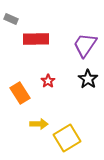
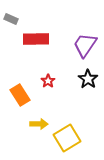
orange rectangle: moved 2 px down
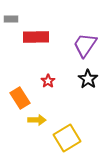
gray rectangle: rotated 24 degrees counterclockwise
red rectangle: moved 2 px up
orange rectangle: moved 3 px down
yellow arrow: moved 2 px left, 4 px up
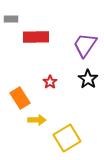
red star: moved 2 px right, 1 px down
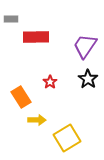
purple trapezoid: moved 1 px down
orange rectangle: moved 1 px right, 1 px up
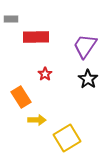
red star: moved 5 px left, 8 px up
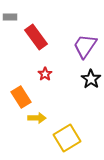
gray rectangle: moved 1 px left, 2 px up
red rectangle: rotated 55 degrees clockwise
black star: moved 3 px right
yellow arrow: moved 2 px up
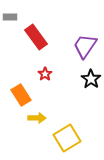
orange rectangle: moved 2 px up
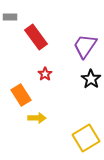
yellow square: moved 19 px right
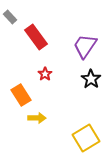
gray rectangle: rotated 48 degrees clockwise
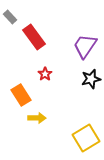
red rectangle: moved 2 px left
black star: rotated 24 degrees clockwise
